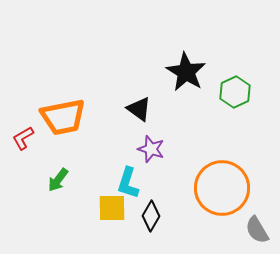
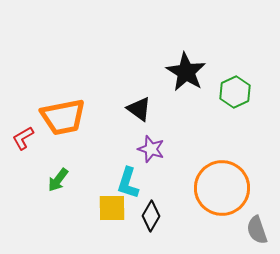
gray semicircle: rotated 12 degrees clockwise
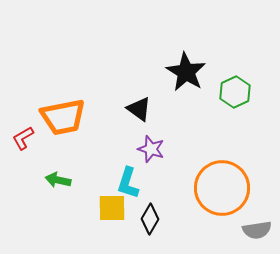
green arrow: rotated 65 degrees clockwise
black diamond: moved 1 px left, 3 px down
gray semicircle: rotated 80 degrees counterclockwise
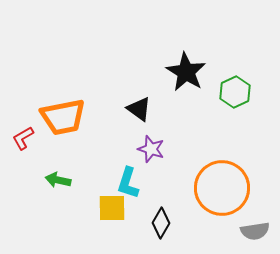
black diamond: moved 11 px right, 4 px down
gray semicircle: moved 2 px left, 1 px down
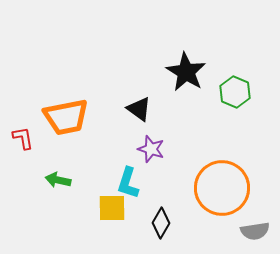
green hexagon: rotated 12 degrees counterclockwise
orange trapezoid: moved 3 px right
red L-shape: rotated 110 degrees clockwise
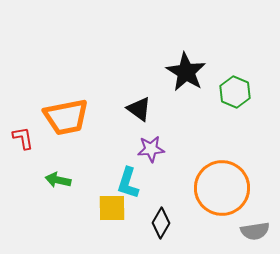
purple star: rotated 24 degrees counterclockwise
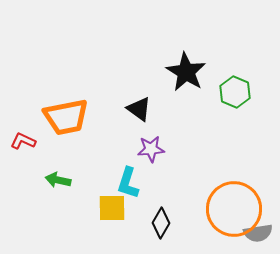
red L-shape: moved 3 px down; rotated 55 degrees counterclockwise
orange circle: moved 12 px right, 21 px down
gray semicircle: moved 3 px right, 2 px down
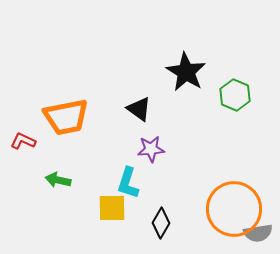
green hexagon: moved 3 px down
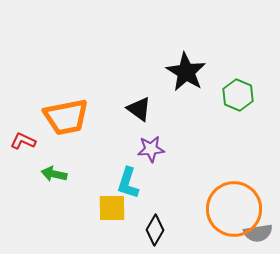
green hexagon: moved 3 px right
green arrow: moved 4 px left, 6 px up
black diamond: moved 6 px left, 7 px down
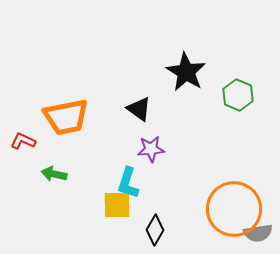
yellow square: moved 5 px right, 3 px up
